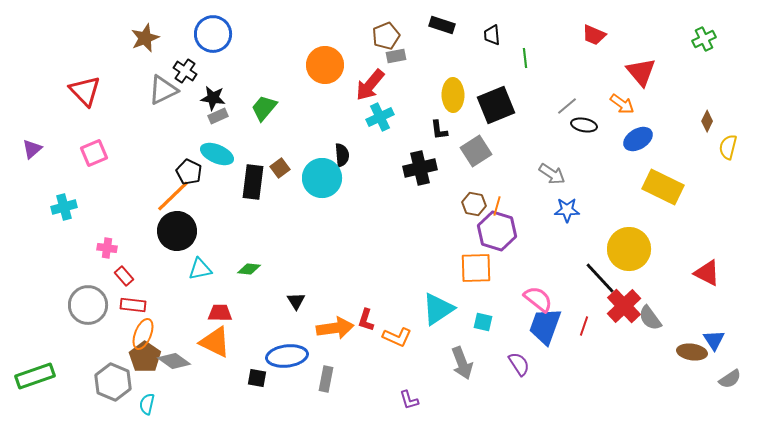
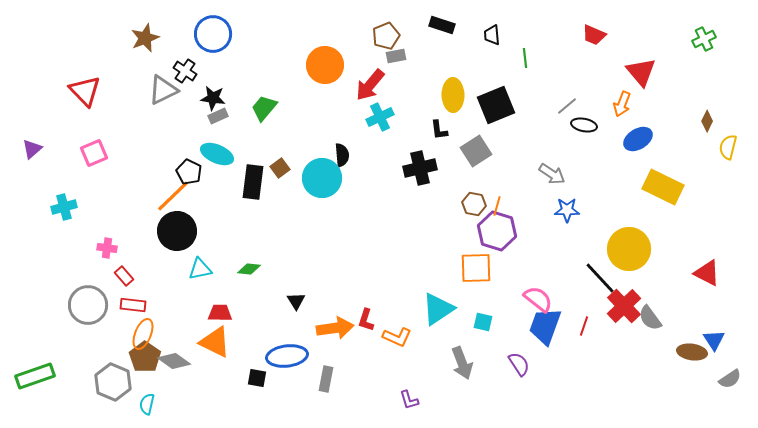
orange arrow at (622, 104): rotated 75 degrees clockwise
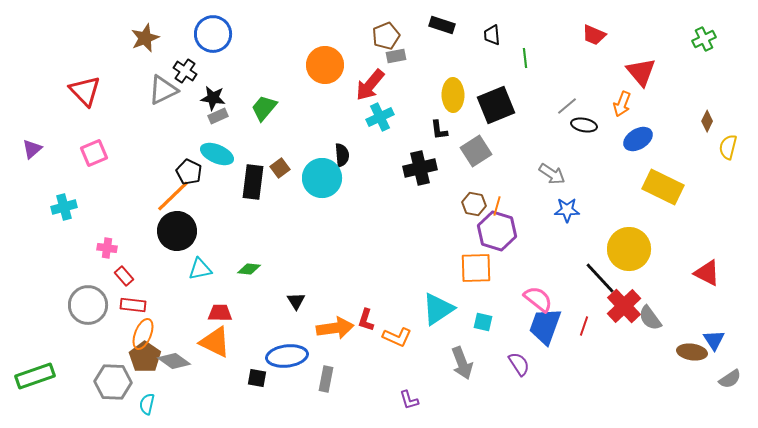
gray hexagon at (113, 382): rotated 21 degrees counterclockwise
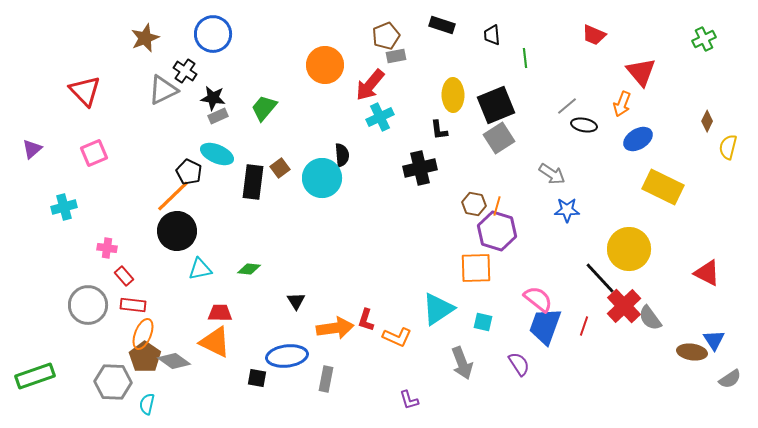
gray square at (476, 151): moved 23 px right, 13 px up
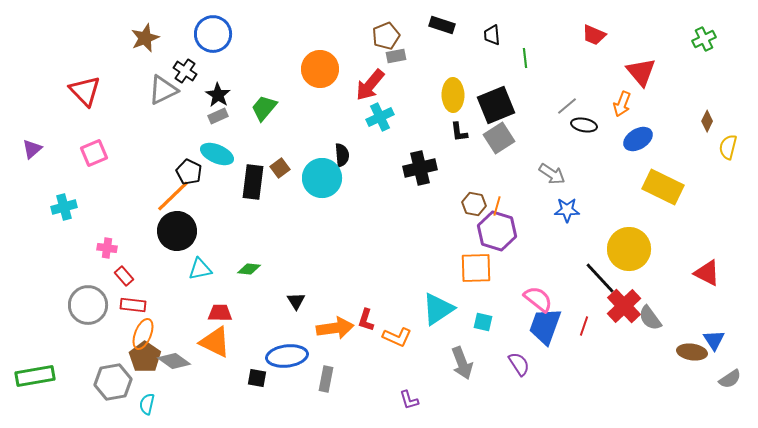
orange circle at (325, 65): moved 5 px left, 4 px down
black star at (213, 98): moved 5 px right, 3 px up; rotated 25 degrees clockwise
black L-shape at (439, 130): moved 20 px right, 2 px down
green rectangle at (35, 376): rotated 9 degrees clockwise
gray hexagon at (113, 382): rotated 12 degrees counterclockwise
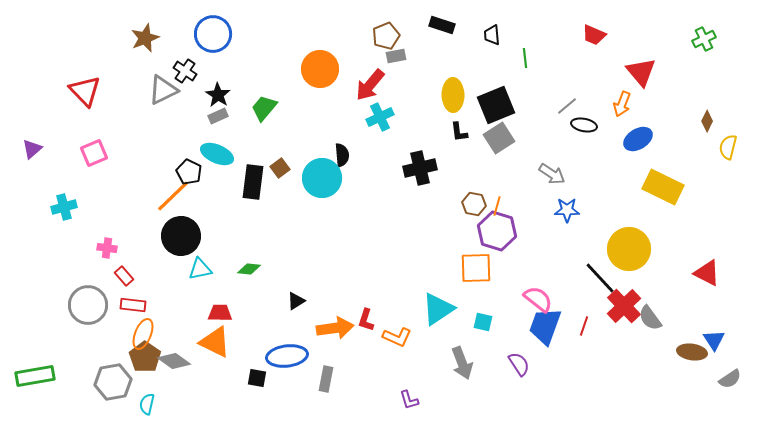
black circle at (177, 231): moved 4 px right, 5 px down
black triangle at (296, 301): rotated 30 degrees clockwise
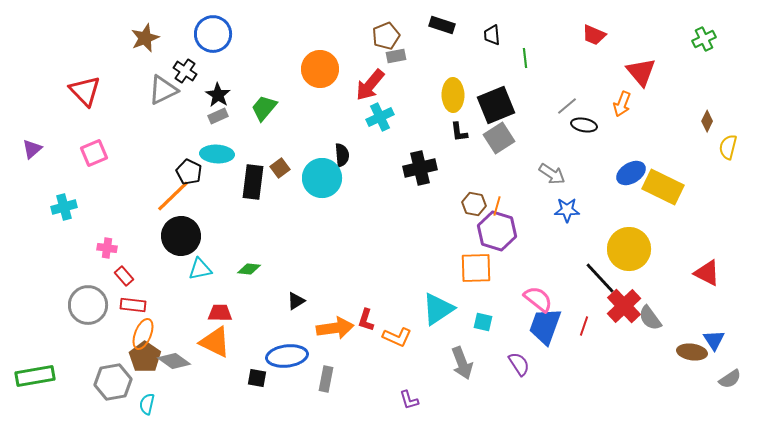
blue ellipse at (638, 139): moved 7 px left, 34 px down
cyan ellipse at (217, 154): rotated 20 degrees counterclockwise
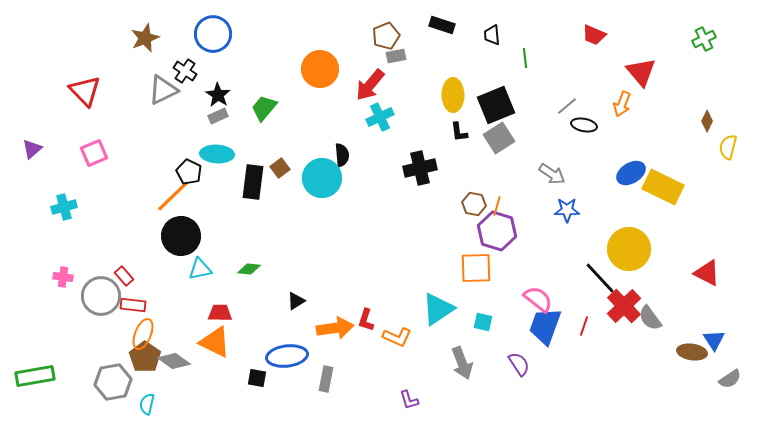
pink cross at (107, 248): moved 44 px left, 29 px down
gray circle at (88, 305): moved 13 px right, 9 px up
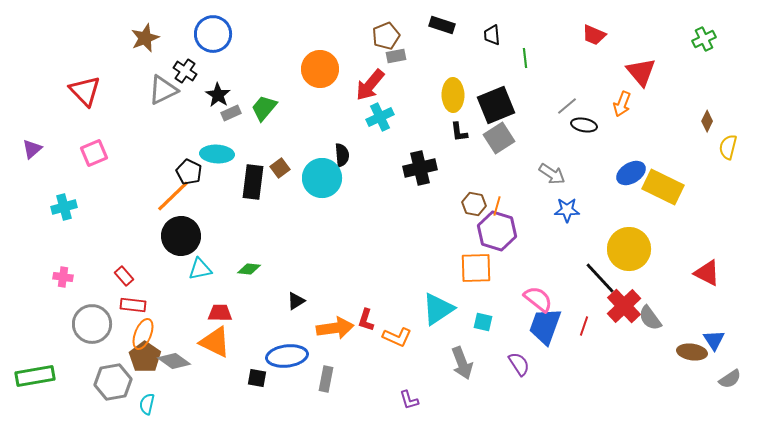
gray rectangle at (218, 116): moved 13 px right, 3 px up
gray circle at (101, 296): moved 9 px left, 28 px down
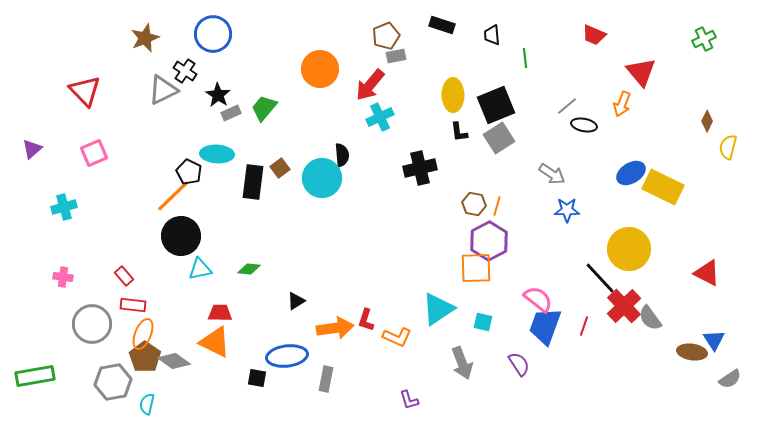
purple hexagon at (497, 231): moved 8 px left, 10 px down; rotated 15 degrees clockwise
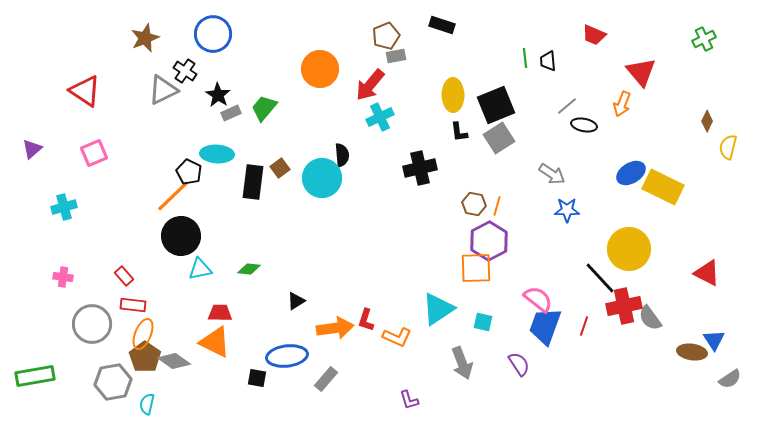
black trapezoid at (492, 35): moved 56 px right, 26 px down
red triangle at (85, 91): rotated 12 degrees counterclockwise
red cross at (624, 306): rotated 32 degrees clockwise
gray rectangle at (326, 379): rotated 30 degrees clockwise
